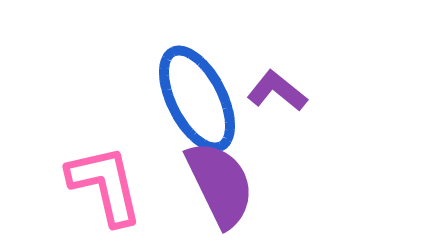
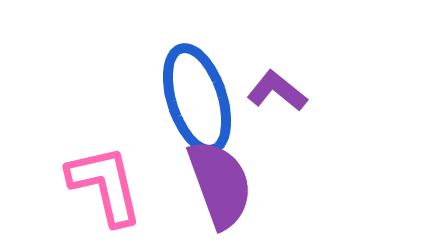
blue ellipse: rotated 9 degrees clockwise
purple semicircle: rotated 6 degrees clockwise
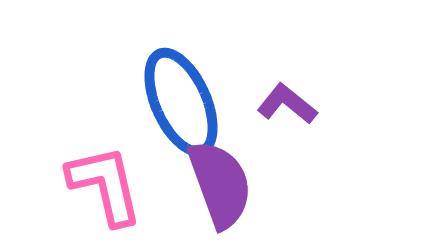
purple L-shape: moved 10 px right, 13 px down
blue ellipse: moved 16 px left, 3 px down; rotated 6 degrees counterclockwise
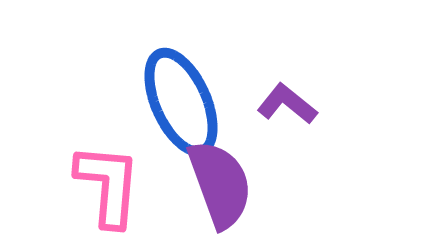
pink L-shape: moved 3 px right; rotated 18 degrees clockwise
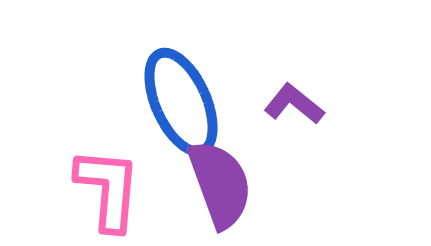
purple L-shape: moved 7 px right
pink L-shape: moved 4 px down
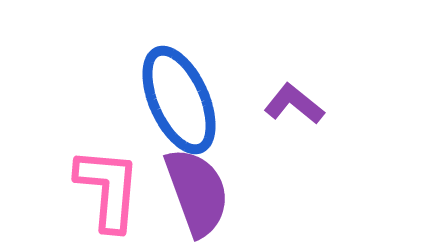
blue ellipse: moved 2 px left, 2 px up
purple semicircle: moved 23 px left, 8 px down
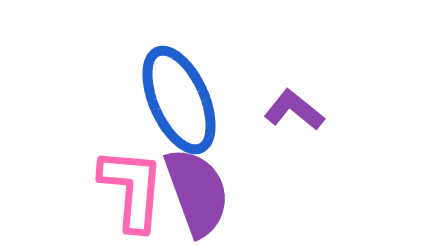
purple L-shape: moved 6 px down
pink L-shape: moved 24 px right
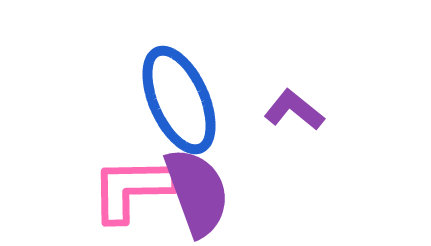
pink L-shape: rotated 96 degrees counterclockwise
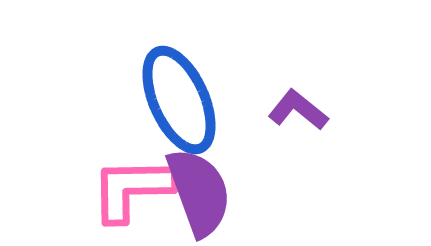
purple L-shape: moved 4 px right
purple semicircle: moved 2 px right
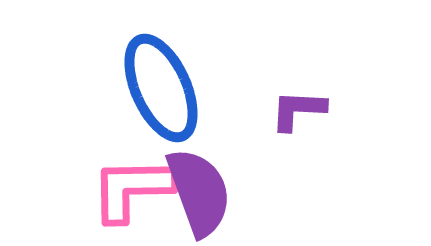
blue ellipse: moved 18 px left, 12 px up
purple L-shape: rotated 36 degrees counterclockwise
